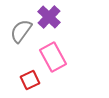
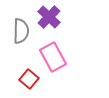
gray semicircle: rotated 145 degrees clockwise
red square: moved 1 px left, 1 px up; rotated 24 degrees counterclockwise
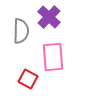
pink rectangle: rotated 24 degrees clockwise
red square: moved 1 px left; rotated 12 degrees counterclockwise
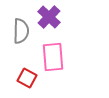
red square: moved 1 px left, 1 px up
